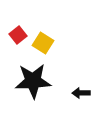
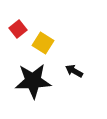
red square: moved 6 px up
black arrow: moved 7 px left, 22 px up; rotated 30 degrees clockwise
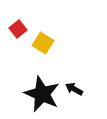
black arrow: moved 18 px down
black star: moved 9 px right, 13 px down; rotated 27 degrees clockwise
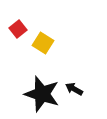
black star: rotated 6 degrees counterclockwise
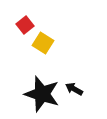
red square: moved 7 px right, 4 px up
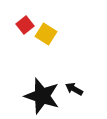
yellow square: moved 3 px right, 9 px up
black star: moved 2 px down
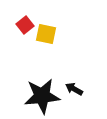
yellow square: rotated 20 degrees counterclockwise
black star: rotated 24 degrees counterclockwise
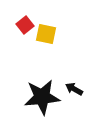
black star: moved 1 px down
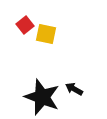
black star: rotated 27 degrees clockwise
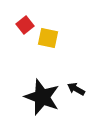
yellow square: moved 2 px right, 4 px down
black arrow: moved 2 px right
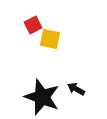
red square: moved 8 px right; rotated 12 degrees clockwise
yellow square: moved 2 px right, 1 px down
